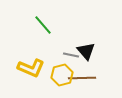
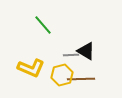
black triangle: rotated 18 degrees counterclockwise
gray line: rotated 14 degrees counterclockwise
brown line: moved 1 px left, 1 px down
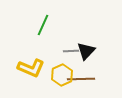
green line: rotated 65 degrees clockwise
black triangle: rotated 42 degrees clockwise
gray line: moved 4 px up
yellow hexagon: rotated 10 degrees counterclockwise
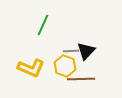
yellow hexagon: moved 3 px right, 9 px up; rotated 15 degrees counterclockwise
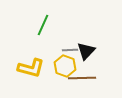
gray line: moved 1 px left, 1 px up
yellow L-shape: rotated 8 degrees counterclockwise
brown line: moved 1 px right, 1 px up
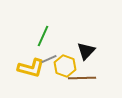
green line: moved 11 px down
gray line: moved 21 px left, 9 px down; rotated 21 degrees counterclockwise
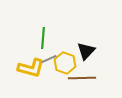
green line: moved 2 px down; rotated 20 degrees counterclockwise
yellow hexagon: moved 3 px up
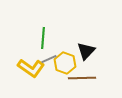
yellow L-shape: rotated 20 degrees clockwise
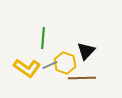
gray line: moved 1 px right, 6 px down
yellow L-shape: moved 4 px left
